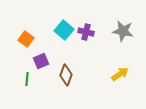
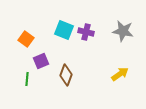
cyan square: rotated 18 degrees counterclockwise
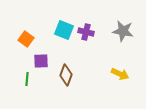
purple square: rotated 21 degrees clockwise
yellow arrow: rotated 60 degrees clockwise
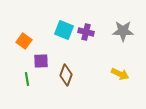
gray star: rotated 10 degrees counterclockwise
orange square: moved 2 px left, 2 px down
green line: rotated 16 degrees counterclockwise
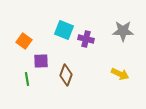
purple cross: moved 7 px down
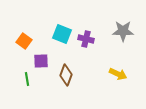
cyan square: moved 2 px left, 4 px down
yellow arrow: moved 2 px left
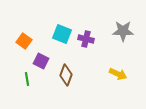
purple square: rotated 28 degrees clockwise
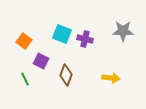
purple cross: moved 1 px left
yellow arrow: moved 7 px left, 4 px down; rotated 18 degrees counterclockwise
green line: moved 2 px left; rotated 16 degrees counterclockwise
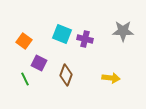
purple square: moved 2 px left, 2 px down
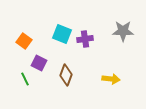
purple cross: rotated 21 degrees counterclockwise
yellow arrow: moved 1 px down
